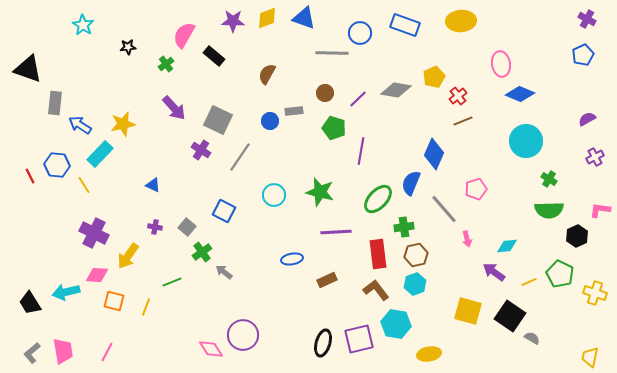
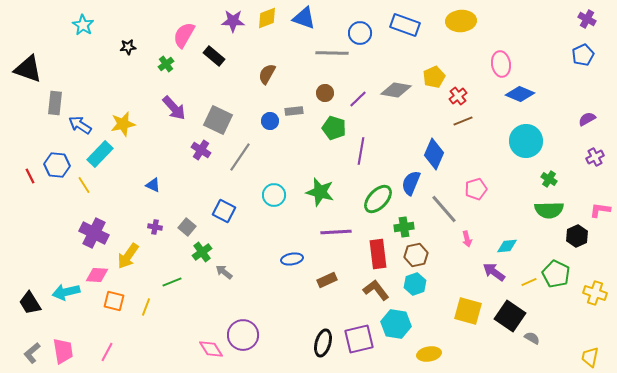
green pentagon at (560, 274): moved 4 px left
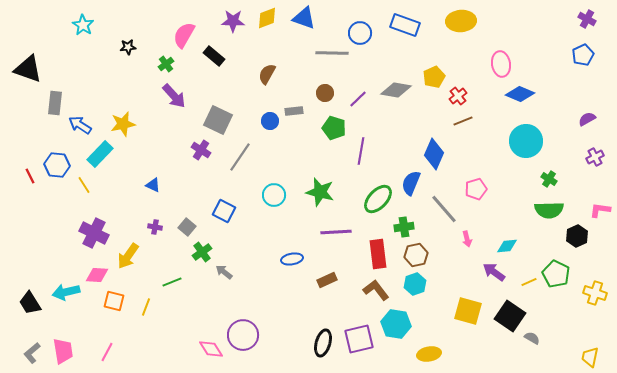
purple arrow at (174, 108): moved 12 px up
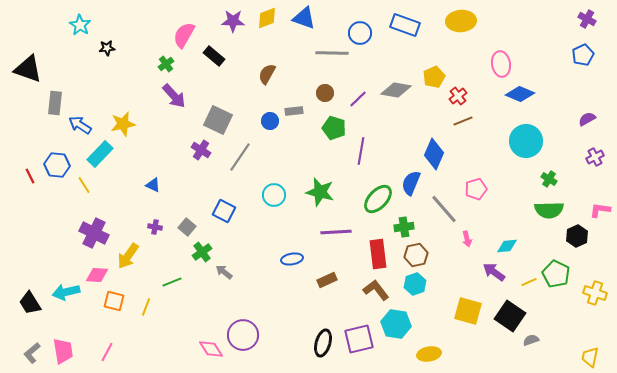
cyan star at (83, 25): moved 3 px left
black star at (128, 47): moved 21 px left, 1 px down
gray semicircle at (532, 338): moved 1 px left, 2 px down; rotated 49 degrees counterclockwise
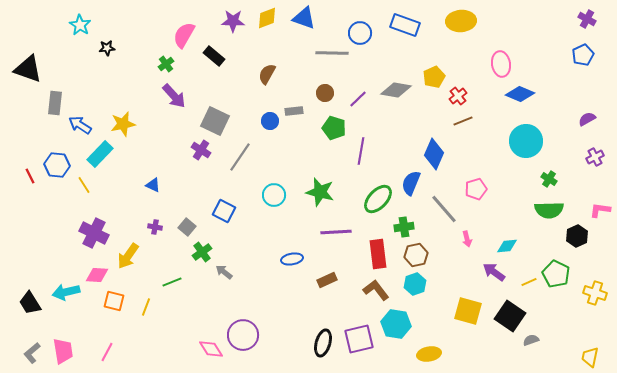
gray square at (218, 120): moved 3 px left, 1 px down
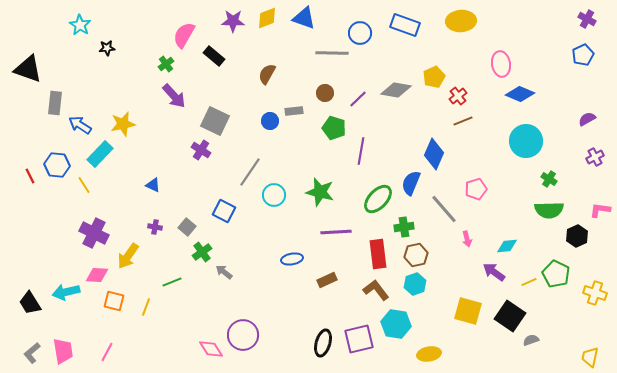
gray line at (240, 157): moved 10 px right, 15 px down
